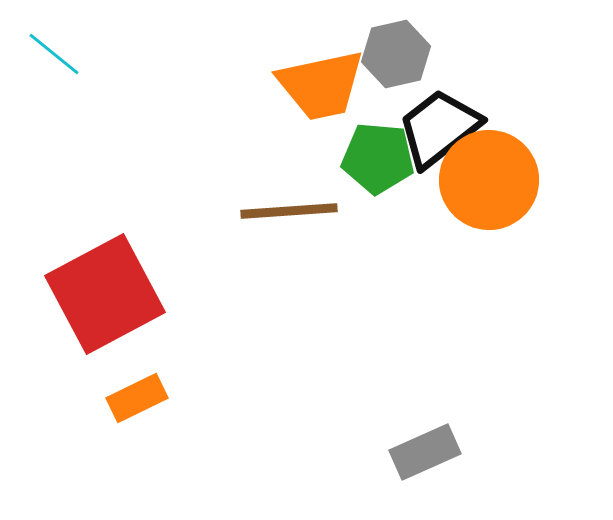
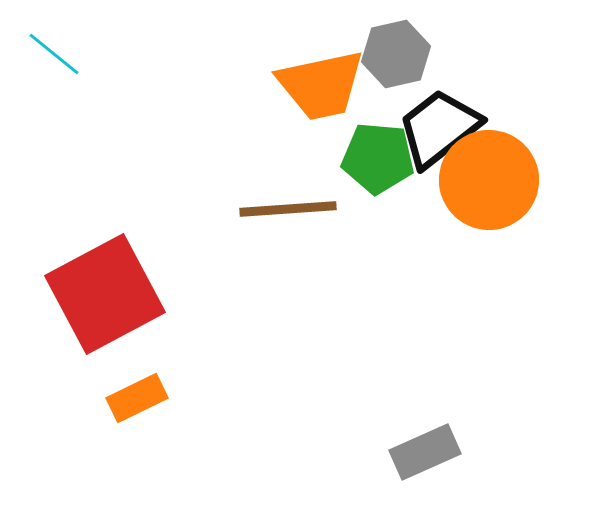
brown line: moved 1 px left, 2 px up
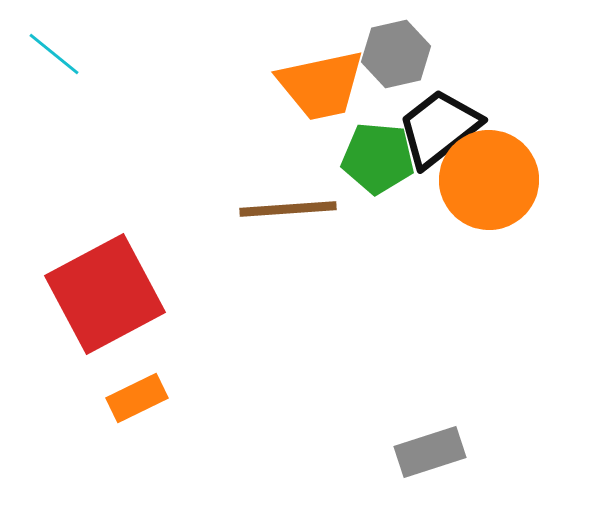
gray rectangle: moved 5 px right; rotated 6 degrees clockwise
